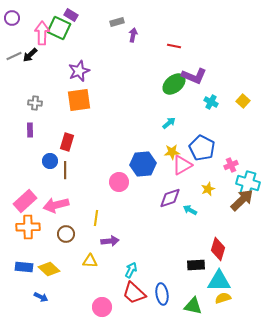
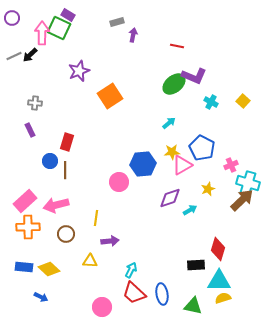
purple rectangle at (71, 15): moved 3 px left
red line at (174, 46): moved 3 px right
orange square at (79, 100): moved 31 px right, 4 px up; rotated 25 degrees counterclockwise
purple rectangle at (30, 130): rotated 24 degrees counterclockwise
cyan arrow at (190, 210): rotated 120 degrees clockwise
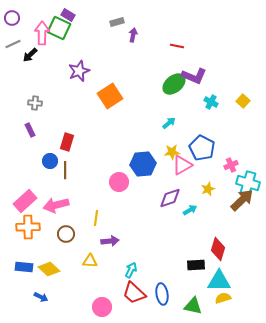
gray line at (14, 56): moved 1 px left, 12 px up
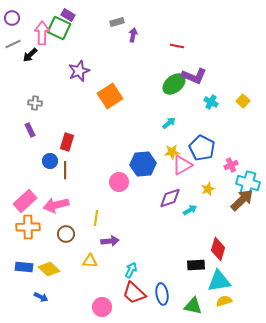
cyan triangle at (219, 281): rotated 10 degrees counterclockwise
yellow semicircle at (223, 298): moved 1 px right, 3 px down
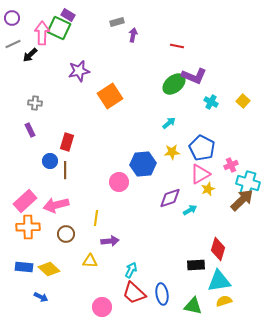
purple star at (79, 71): rotated 10 degrees clockwise
pink triangle at (182, 165): moved 18 px right, 9 px down
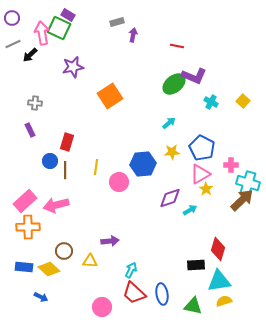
pink arrow at (42, 33): rotated 10 degrees counterclockwise
purple star at (79, 71): moved 6 px left, 4 px up
pink cross at (231, 165): rotated 24 degrees clockwise
yellow star at (208, 189): moved 2 px left; rotated 16 degrees counterclockwise
yellow line at (96, 218): moved 51 px up
brown circle at (66, 234): moved 2 px left, 17 px down
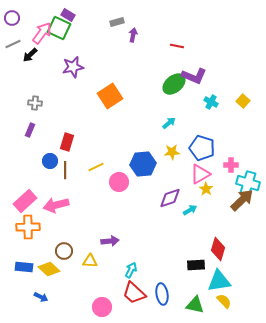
pink arrow at (42, 33): rotated 45 degrees clockwise
purple rectangle at (30, 130): rotated 48 degrees clockwise
blue pentagon at (202, 148): rotated 10 degrees counterclockwise
yellow line at (96, 167): rotated 56 degrees clockwise
yellow semicircle at (224, 301): rotated 63 degrees clockwise
green triangle at (193, 306): moved 2 px right, 1 px up
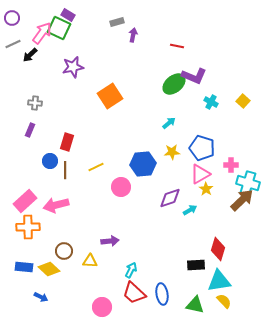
pink circle at (119, 182): moved 2 px right, 5 px down
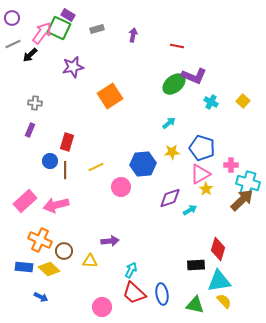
gray rectangle at (117, 22): moved 20 px left, 7 px down
orange cross at (28, 227): moved 12 px right, 13 px down; rotated 25 degrees clockwise
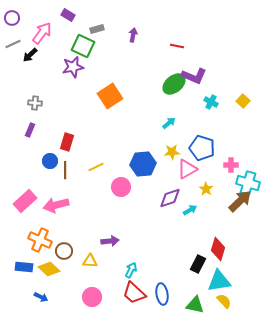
green square at (59, 28): moved 24 px right, 18 px down
pink triangle at (200, 174): moved 13 px left, 5 px up
brown arrow at (242, 200): moved 2 px left, 1 px down
black rectangle at (196, 265): moved 2 px right, 1 px up; rotated 60 degrees counterclockwise
pink circle at (102, 307): moved 10 px left, 10 px up
